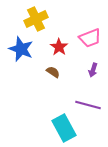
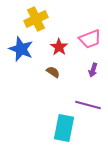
pink trapezoid: moved 1 px down
cyan rectangle: rotated 40 degrees clockwise
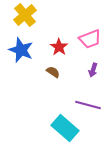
yellow cross: moved 11 px left, 4 px up; rotated 15 degrees counterclockwise
blue star: moved 1 px down
cyan rectangle: moved 1 px right; rotated 60 degrees counterclockwise
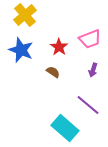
purple line: rotated 25 degrees clockwise
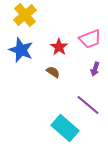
purple arrow: moved 2 px right, 1 px up
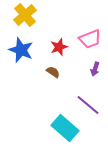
red star: rotated 18 degrees clockwise
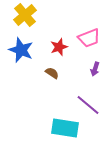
pink trapezoid: moved 1 px left, 1 px up
brown semicircle: moved 1 px left, 1 px down
cyan rectangle: rotated 32 degrees counterclockwise
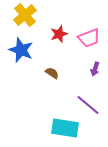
red star: moved 13 px up
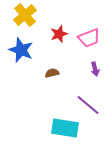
purple arrow: rotated 32 degrees counterclockwise
brown semicircle: rotated 48 degrees counterclockwise
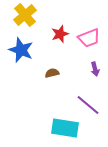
red star: moved 1 px right
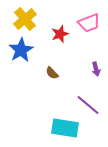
yellow cross: moved 4 px down
pink trapezoid: moved 15 px up
blue star: rotated 20 degrees clockwise
purple arrow: moved 1 px right
brown semicircle: rotated 120 degrees counterclockwise
